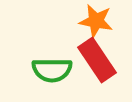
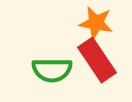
orange star: moved 2 px down
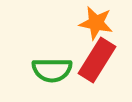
red rectangle: rotated 66 degrees clockwise
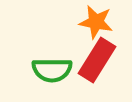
orange star: moved 1 px up
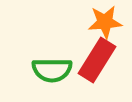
orange star: moved 9 px right; rotated 16 degrees counterclockwise
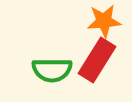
orange star: moved 1 px left, 1 px up
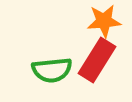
green semicircle: rotated 6 degrees counterclockwise
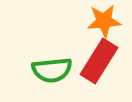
red rectangle: moved 2 px right, 1 px down
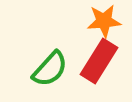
green semicircle: moved 2 px left, 1 px up; rotated 42 degrees counterclockwise
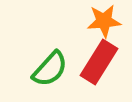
red rectangle: moved 1 px down
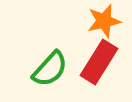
orange star: rotated 8 degrees counterclockwise
